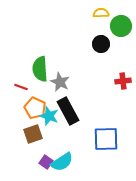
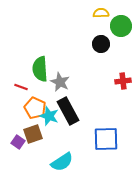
purple square: moved 28 px left, 20 px up
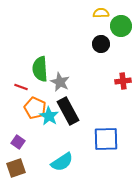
cyan star: rotated 12 degrees clockwise
brown square: moved 17 px left, 34 px down
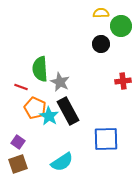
brown square: moved 2 px right, 4 px up
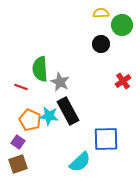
green circle: moved 1 px right, 1 px up
red cross: rotated 28 degrees counterclockwise
orange pentagon: moved 5 px left, 12 px down
cyan star: rotated 24 degrees counterclockwise
cyan semicircle: moved 18 px right; rotated 10 degrees counterclockwise
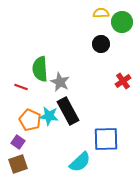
green circle: moved 3 px up
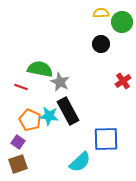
green semicircle: rotated 105 degrees clockwise
